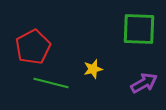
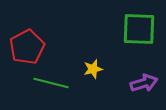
red pentagon: moved 6 px left
purple arrow: rotated 12 degrees clockwise
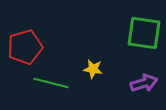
green square: moved 5 px right, 4 px down; rotated 6 degrees clockwise
red pentagon: moved 2 px left; rotated 12 degrees clockwise
yellow star: rotated 24 degrees clockwise
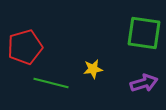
yellow star: rotated 18 degrees counterclockwise
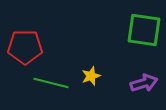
green square: moved 3 px up
red pentagon: rotated 16 degrees clockwise
yellow star: moved 2 px left, 7 px down; rotated 12 degrees counterclockwise
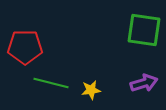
yellow star: moved 14 px down; rotated 12 degrees clockwise
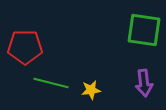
purple arrow: rotated 100 degrees clockwise
